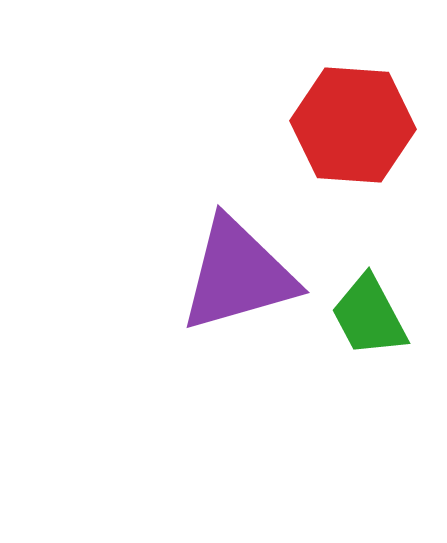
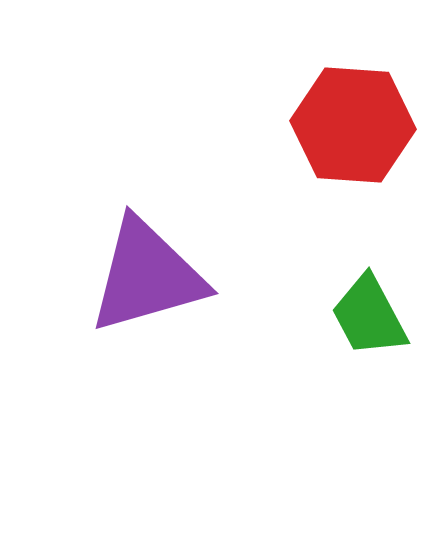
purple triangle: moved 91 px left, 1 px down
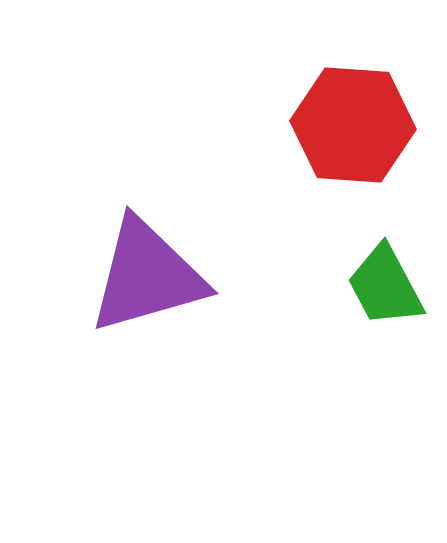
green trapezoid: moved 16 px right, 30 px up
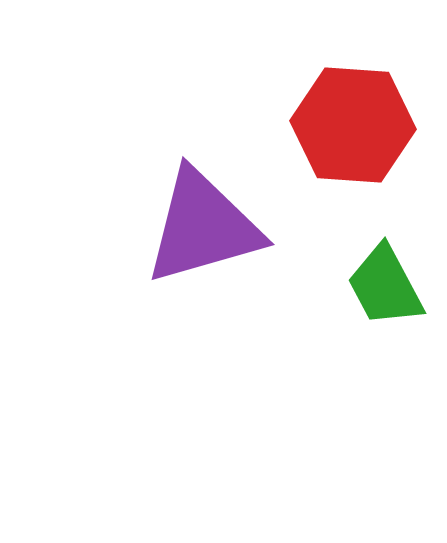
purple triangle: moved 56 px right, 49 px up
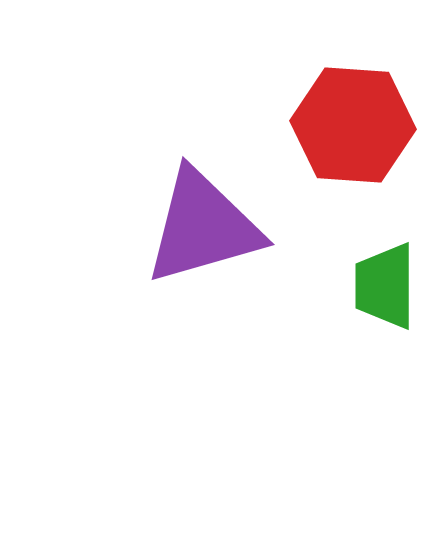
green trapezoid: rotated 28 degrees clockwise
